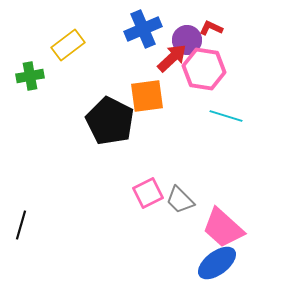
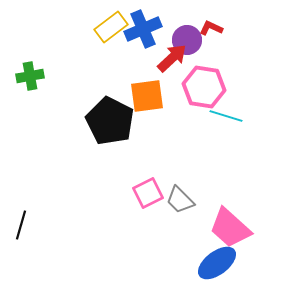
yellow rectangle: moved 43 px right, 18 px up
pink hexagon: moved 18 px down
pink trapezoid: moved 7 px right
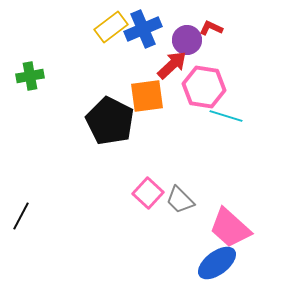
red arrow: moved 7 px down
pink square: rotated 20 degrees counterclockwise
black line: moved 9 px up; rotated 12 degrees clockwise
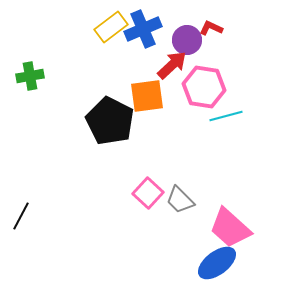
cyan line: rotated 32 degrees counterclockwise
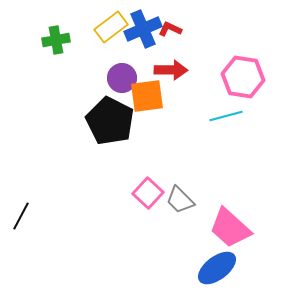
red L-shape: moved 41 px left, 1 px down
purple circle: moved 65 px left, 38 px down
red arrow: moved 1 px left, 5 px down; rotated 44 degrees clockwise
green cross: moved 26 px right, 36 px up
pink hexagon: moved 39 px right, 10 px up
blue ellipse: moved 5 px down
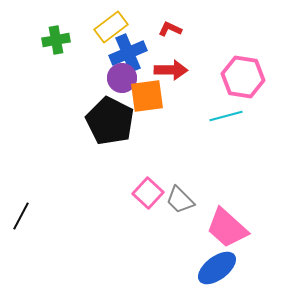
blue cross: moved 15 px left, 24 px down
pink trapezoid: moved 3 px left
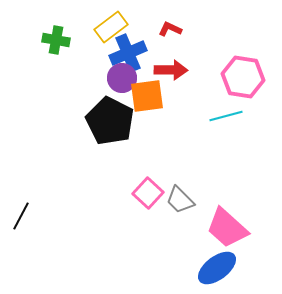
green cross: rotated 20 degrees clockwise
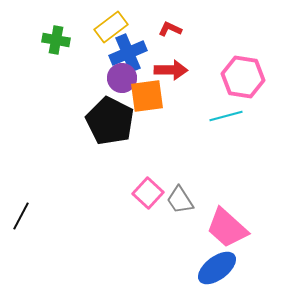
gray trapezoid: rotated 12 degrees clockwise
